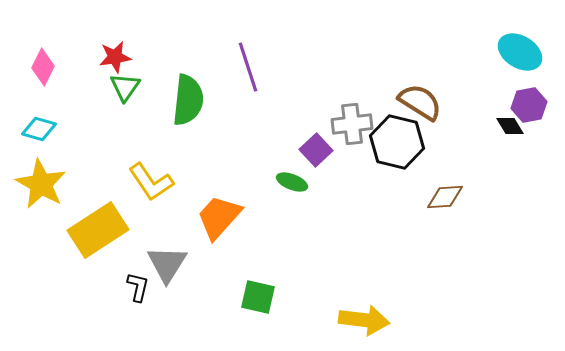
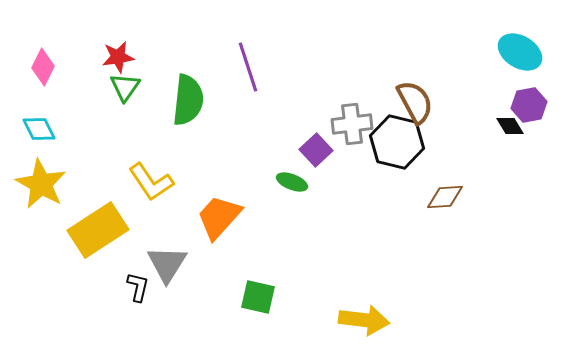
red star: moved 3 px right
brown semicircle: moved 5 px left; rotated 30 degrees clockwise
cyan diamond: rotated 48 degrees clockwise
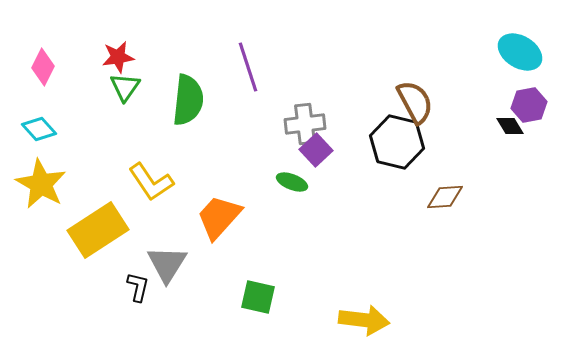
gray cross: moved 47 px left
cyan diamond: rotated 16 degrees counterclockwise
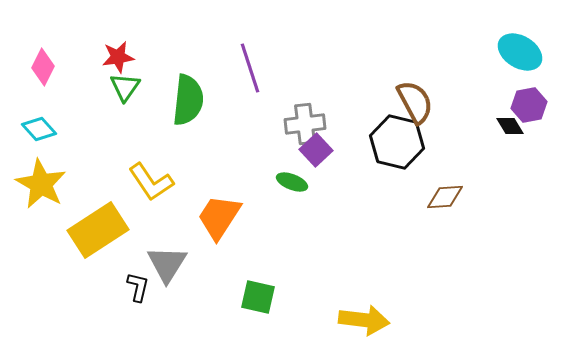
purple line: moved 2 px right, 1 px down
orange trapezoid: rotated 9 degrees counterclockwise
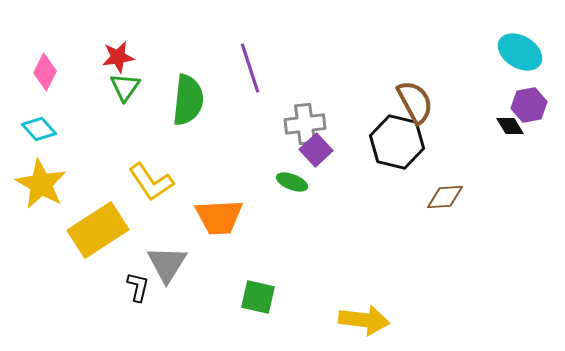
pink diamond: moved 2 px right, 5 px down
orange trapezoid: rotated 126 degrees counterclockwise
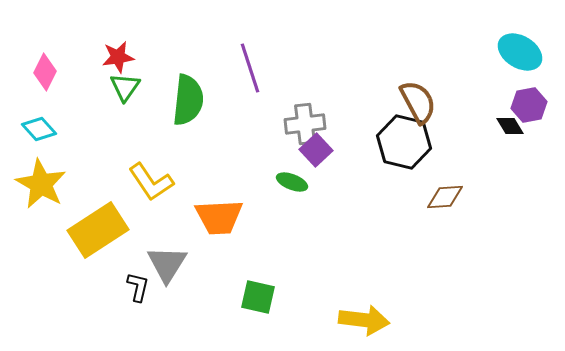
brown semicircle: moved 3 px right
black hexagon: moved 7 px right
